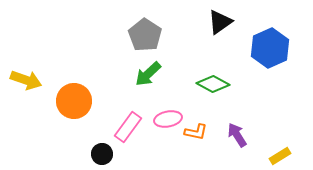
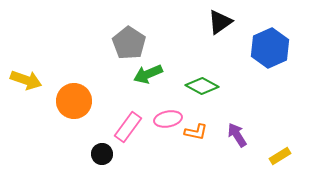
gray pentagon: moved 16 px left, 8 px down
green arrow: rotated 20 degrees clockwise
green diamond: moved 11 px left, 2 px down
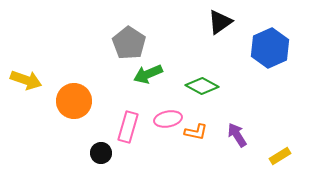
pink rectangle: rotated 20 degrees counterclockwise
black circle: moved 1 px left, 1 px up
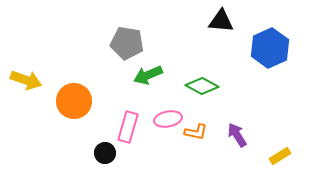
black triangle: moved 1 px right, 1 px up; rotated 40 degrees clockwise
gray pentagon: moved 2 px left; rotated 24 degrees counterclockwise
green arrow: moved 1 px down
black circle: moved 4 px right
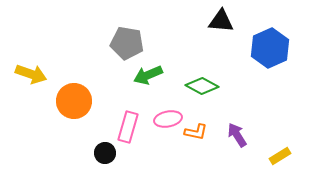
yellow arrow: moved 5 px right, 6 px up
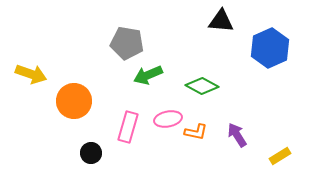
black circle: moved 14 px left
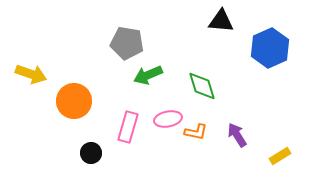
green diamond: rotated 44 degrees clockwise
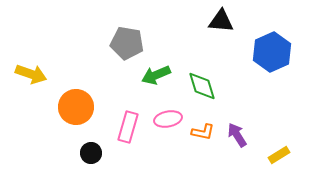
blue hexagon: moved 2 px right, 4 px down
green arrow: moved 8 px right
orange circle: moved 2 px right, 6 px down
orange L-shape: moved 7 px right
yellow rectangle: moved 1 px left, 1 px up
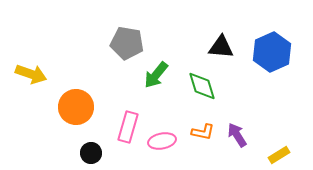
black triangle: moved 26 px down
green arrow: rotated 28 degrees counterclockwise
pink ellipse: moved 6 px left, 22 px down
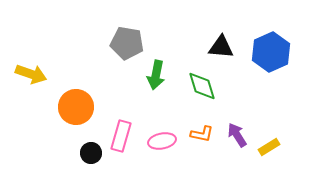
blue hexagon: moved 1 px left
green arrow: rotated 28 degrees counterclockwise
pink rectangle: moved 7 px left, 9 px down
orange L-shape: moved 1 px left, 2 px down
yellow rectangle: moved 10 px left, 8 px up
